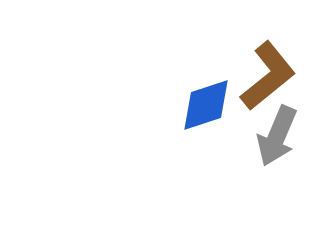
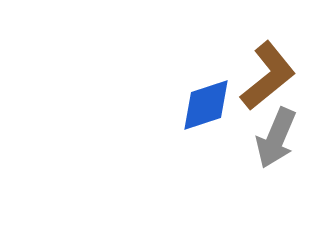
gray arrow: moved 1 px left, 2 px down
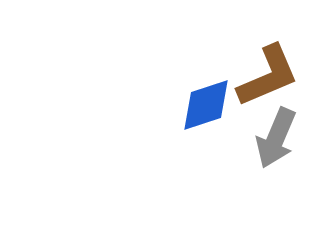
brown L-shape: rotated 16 degrees clockwise
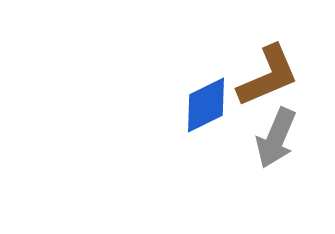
blue diamond: rotated 8 degrees counterclockwise
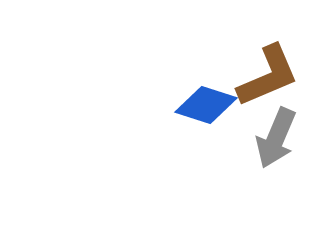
blue diamond: rotated 44 degrees clockwise
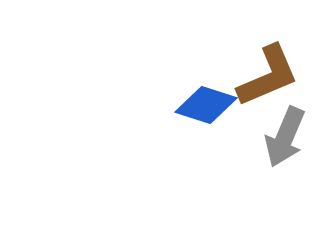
gray arrow: moved 9 px right, 1 px up
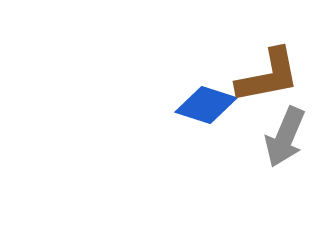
brown L-shape: rotated 12 degrees clockwise
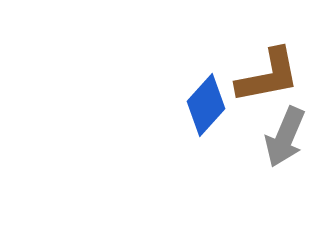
blue diamond: rotated 66 degrees counterclockwise
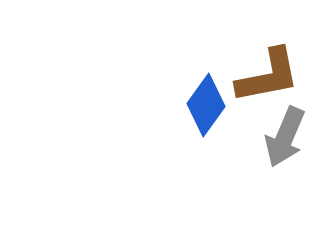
blue diamond: rotated 6 degrees counterclockwise
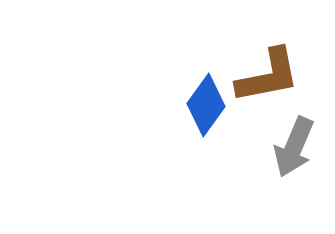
gray arrow: moved 9 px right, 10 px down
